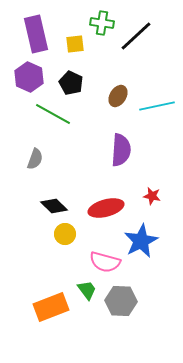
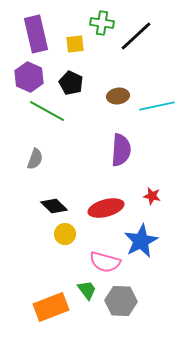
brown ellipse: rotated 50 degrees clockwise
green line: moved 6 px left, 3 px up
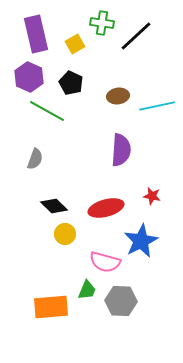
yellow square: rotated 24 degrees counterclockwise
green trapezoid: rotated 60 degrees clockwise
orange rectangle: rotated 16 degrees clockwise
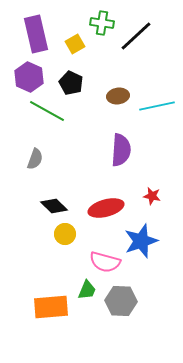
blue star: rotated 8 degrees clockwise
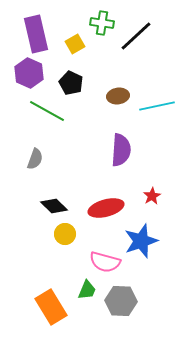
purple hexagon: moved 4 px up
red star: rotated 30 degrees clockwise
orange rectangle: rotated 64 degrees clockwise
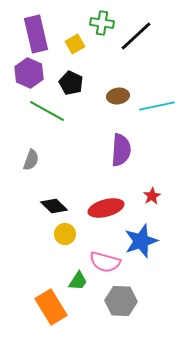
gray semicircle: moved 4 px left, 1 px down
green trapezoid: moved 9 px left, 9 px up; rotated 10 degrees clockwise
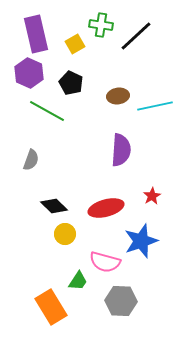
green cross: moved 1 px left, 2 px down
cyan line: moved 2 px left
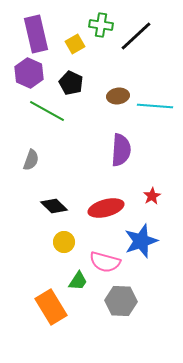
cyan line: rotated 16 degrees clockwise
yellow circle: moved 1 px left, 8 px down
